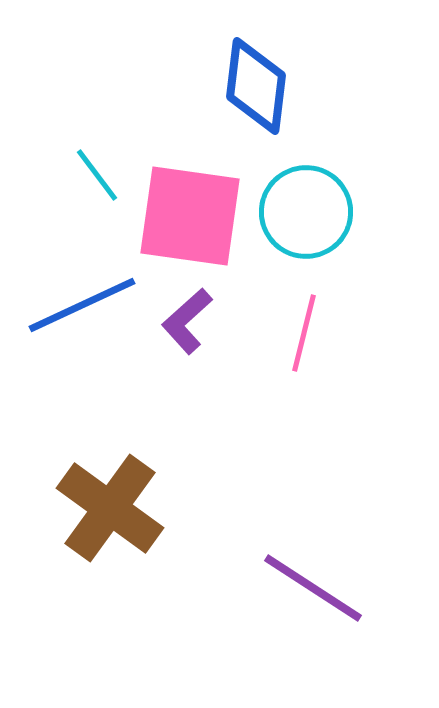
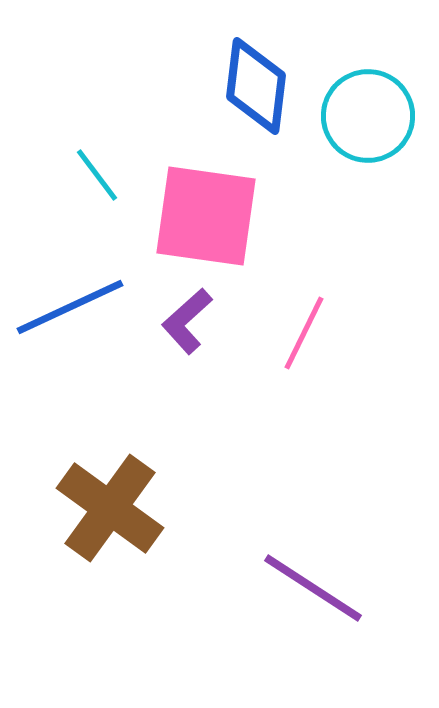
cyan circle: moved 62 px right, 96 px up
pink square: moved 16 px right
blue line: moved 12 px left, 2 px down
pink line: rotated 12 degrees clockwise
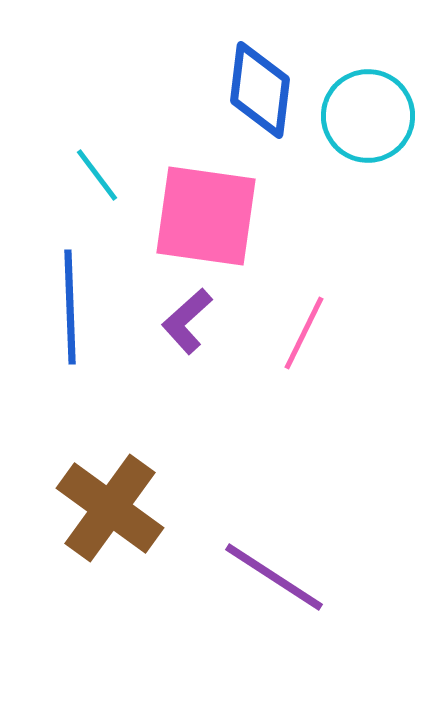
blue diamond: moved 4 px right, 4 px down
blue line: rotated 67 degrees counterclockwise
purple line: moved 39 px left, 11 px up
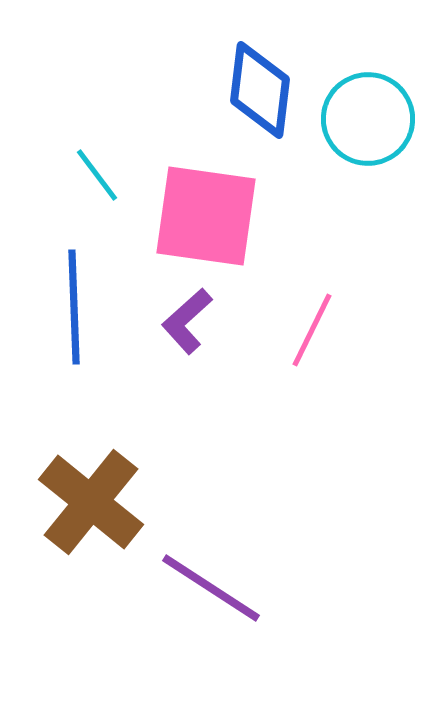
cyan circle: moved 3 px down
blue line: moved 4 px right
pink line: moved 8 px right, 3 px up
brown cross: moved 19 px left, 6 px up; rotated 3 degrees clockwise
purple line: moved 63 px left, 11 px down
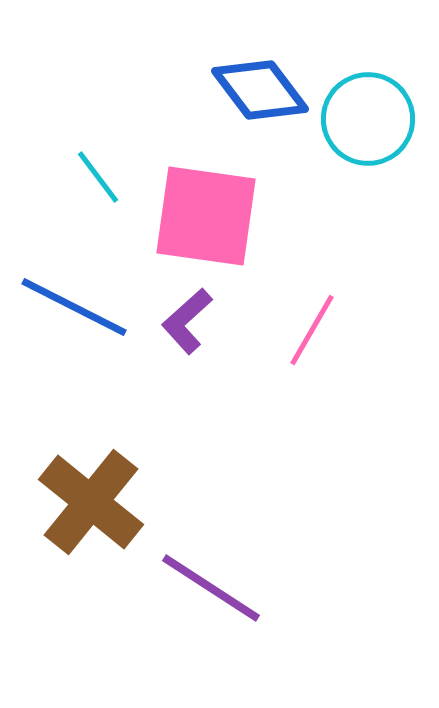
blue diamond: rotated 44 degrees counterclockwise
cyan line: moved 1 px right, 2 px down
blue line: rotated 61 degrees counterclockwise
pink line: rotated 4 degrees clockwise
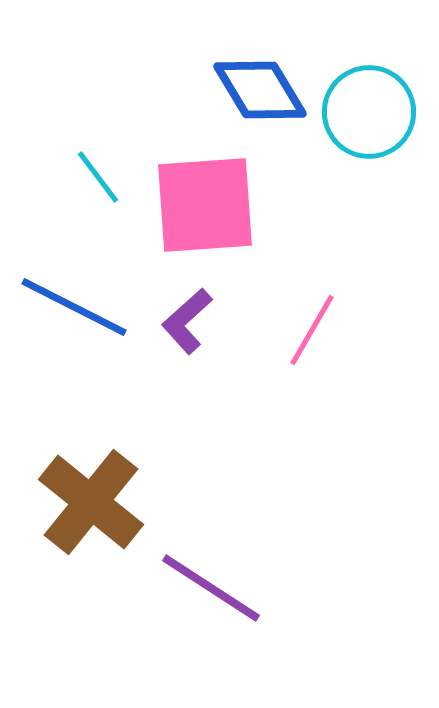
blue diamond: rotated 6 degrees clockwise
cyan circle: moved 1 px right, 7 px up
pink square: moved 1 px left, 11 px up; rotated 12 degrees counterclockwise
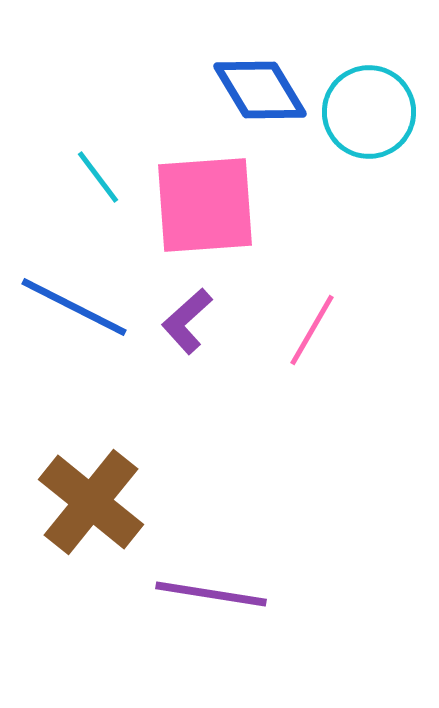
purple line: moved 6 px down; rotated 24 degrees counterclockwise
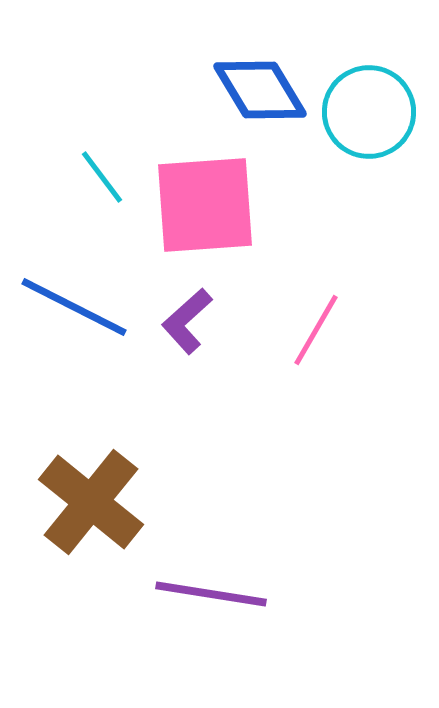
cyan line: moved 4 px right
pink line: moved 4 px right
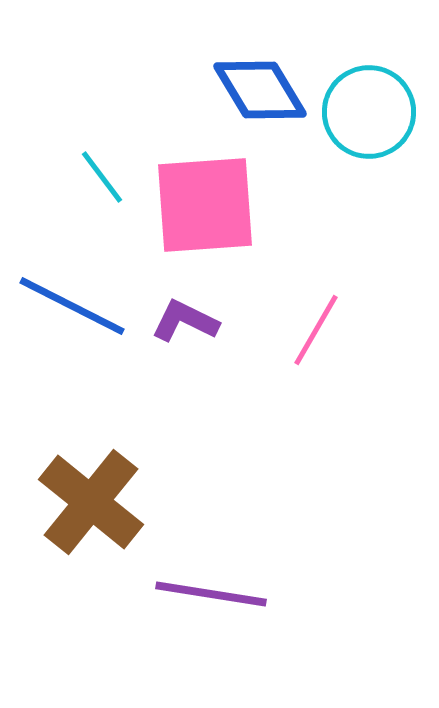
blue line: moved 2 px left, 1 px up
purple L-shape: moved 2 px left; rotated 68 degrees clockwise
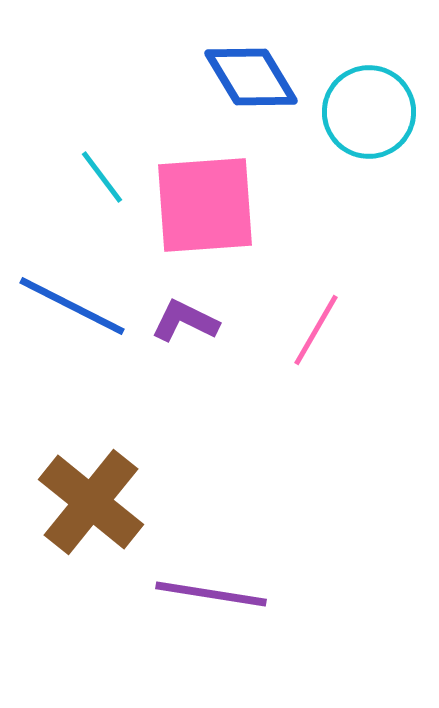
blue diamond: moved 9 px left, 13 px up
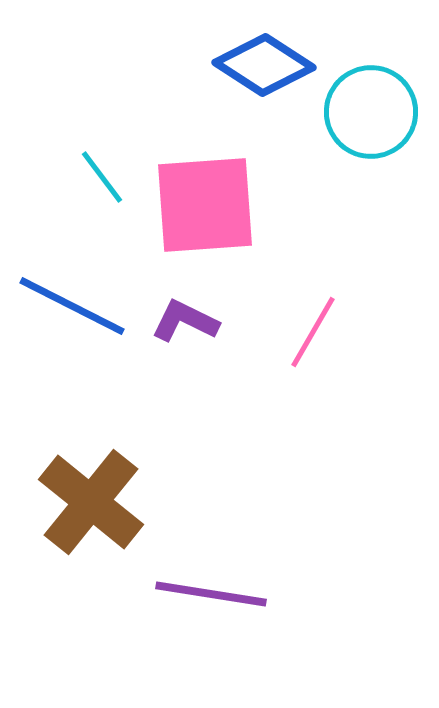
blue diamond: moved 13 px right, 12 px up; rotated 26 degrees counterclockwise
cyan circle: moved 2 px right
pink line: moved 3 px left, 2 px down
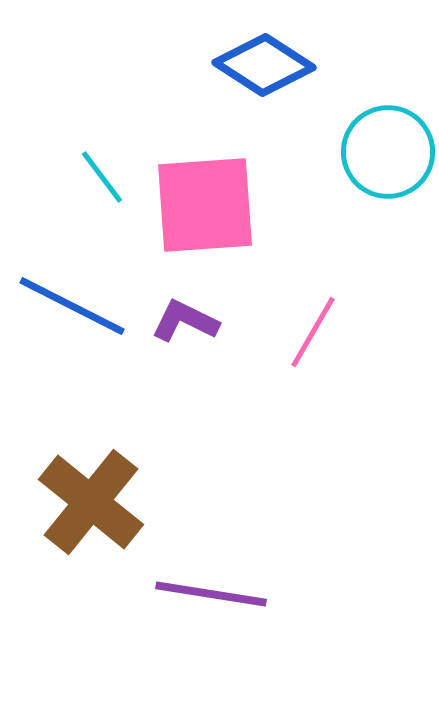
cyan circle: moved 17 px right, 40 px down
